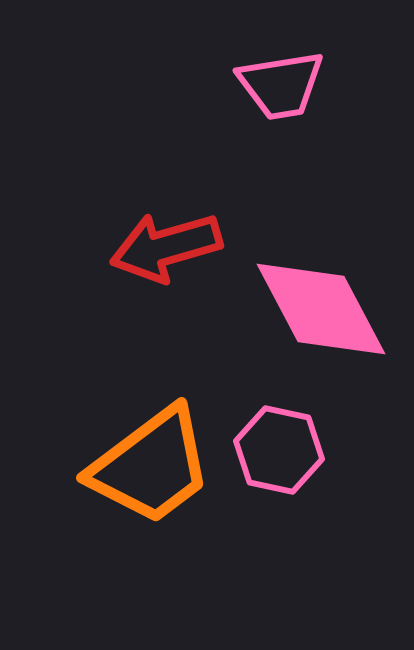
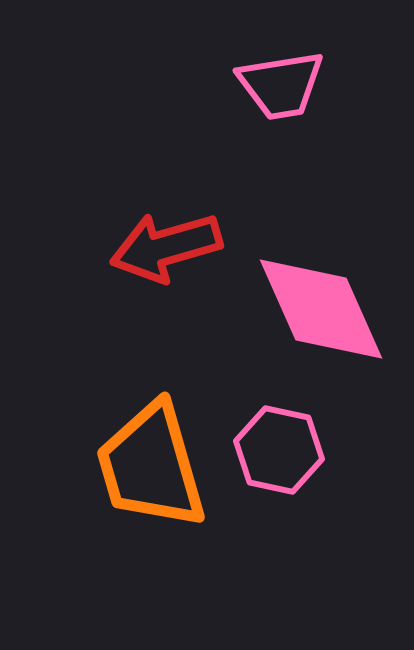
pink diamond: rotated 4 degrees clockwise
orange trapezoid: rotated 111 degrees clockwise
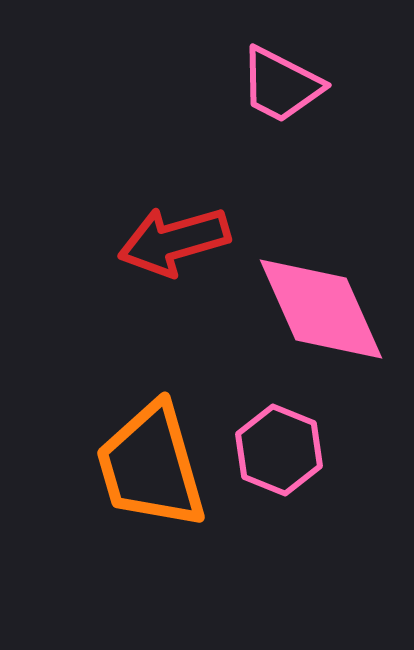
pink trapezoid: rotated 36 degrees clockwise
red arrow: moved 8 px right, 6 px up
pink hexagon: rotated 10 degrees clockwise
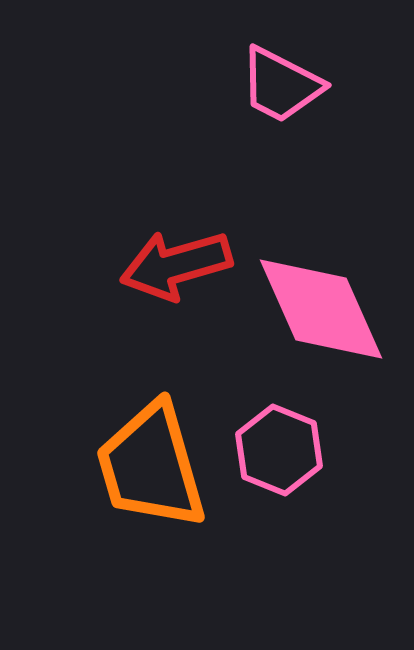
red arrow: moved 2 px right, 24 px down
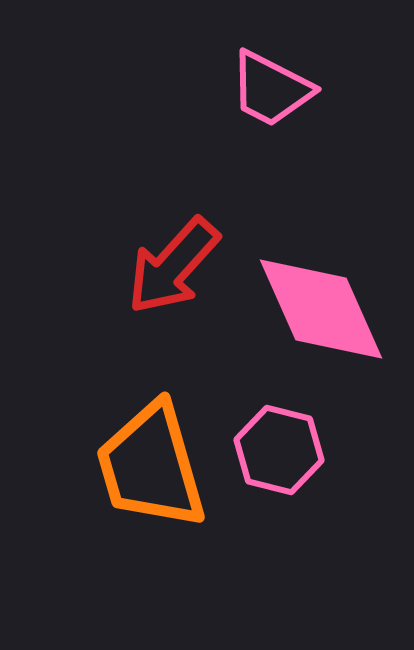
pink trapezoid: moved 10 px left, 4 px down
red arrow: moved 3 px left, 1 px down; rotated 32 degrees counterclockwise
pink hexagon: rotated 8 degrees counterclockwise
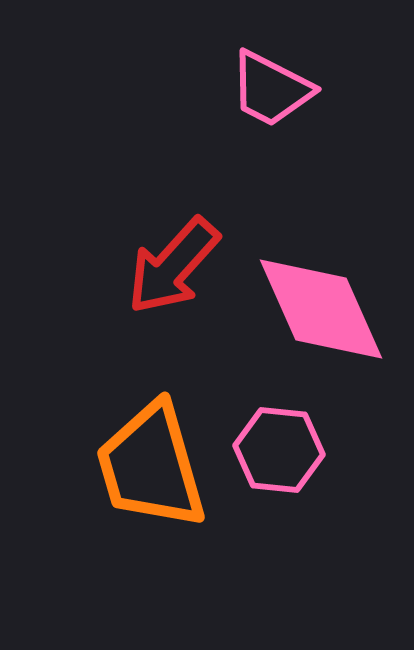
pink hexagon: rotated 8 degrees counterclockwise
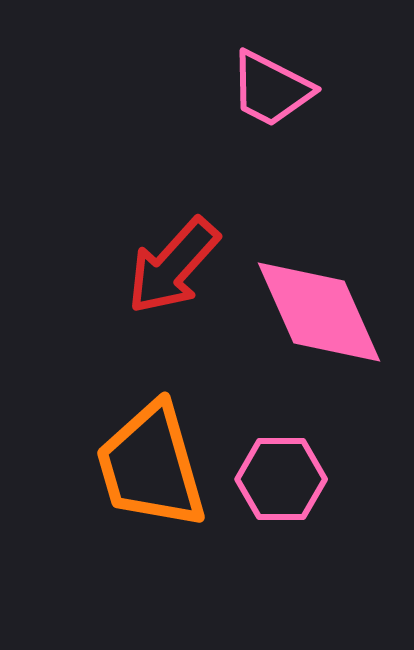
pink diamond: moved 2 px left, 3 px down
pink hexagon: moved 2 px right, 29 px down; rotated 6 degrees counterclockwise
